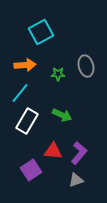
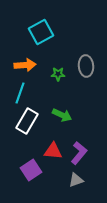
gray ellipse: rotated 10 degrees clockwise
cyan line: rotated 20 degrees counterclockwise
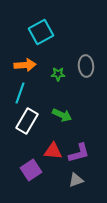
purple L-shape: rotated 35 degrees clockwise
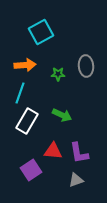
purple L-shape: rotated 95 degrees clockwise
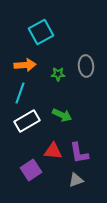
white rectangle: rotated 30 degrees clockwise
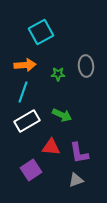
cyan line: moved 3 px right, 1 px up
red triangle: moved 2 px left, 4 px up
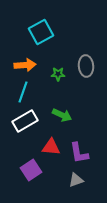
white rectangle: moved 2 px left
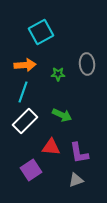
gray ellipse: moved 1 px right, 2 px up
white rectangle: rotated 15 degrees counterclockwise
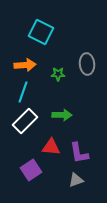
cyan square: rotated 35 degrees counterclockwise
green arrow: rotated 24 degrees counterclockwise
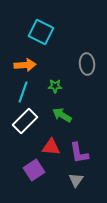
green star: moved 3 px left, 12 px down
green arrow: rotated 150 degrees counterclockwise
purple square: moved 3 px right
gray triangle: rotated 35 degrees counterclockwise
